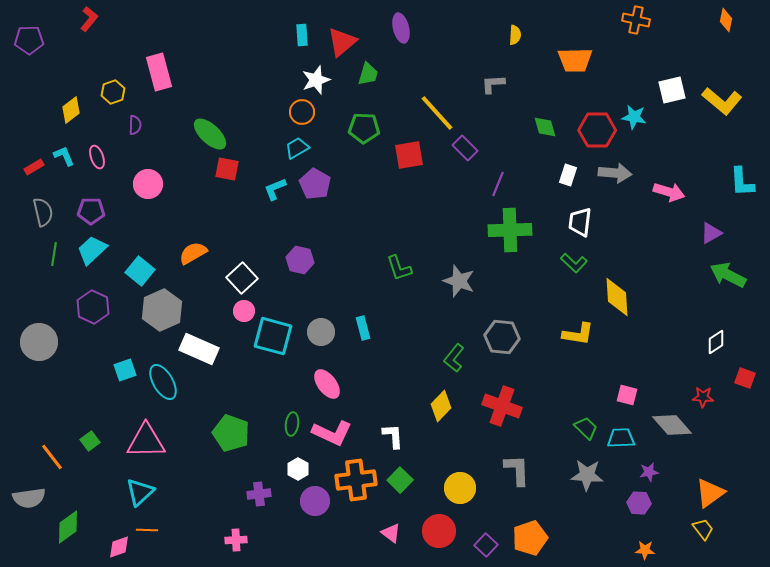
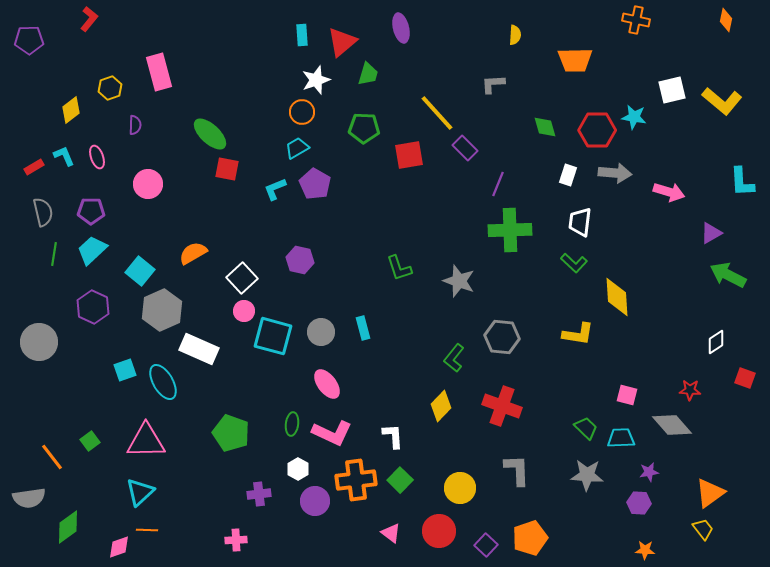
yellow hexagon at (113, 92): moved 3 px left, 4 px up
red star at (703, 397): moved 13 px left, 7 px up
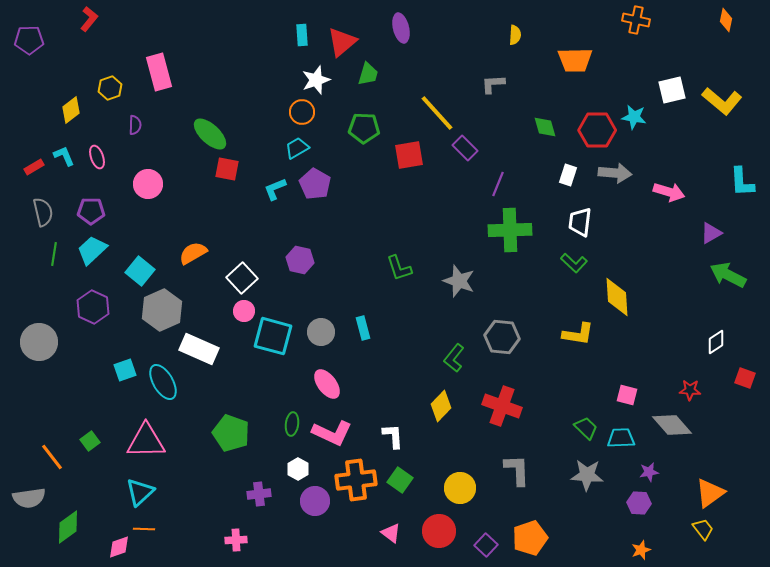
green square at (400, 480): rotated 10 degrees counterclockwise
orange line at (147, 530): moved 3 px left, 1 px up
orange star at (645, 550): moved 4 px left; rotated 24 degrees counterclockwise
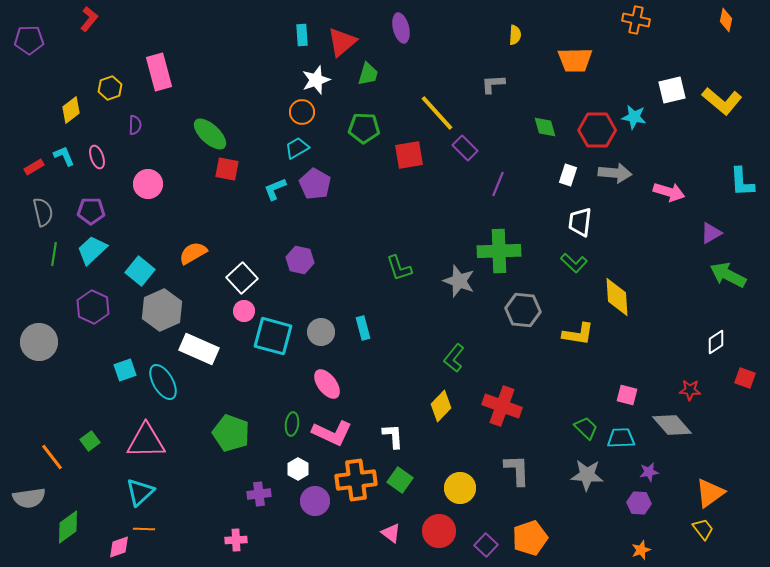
green cross at (510, 230): moved 11 px left, 21 px down
gray hexagon at (502, 337): moved 21 px right, 27 px up
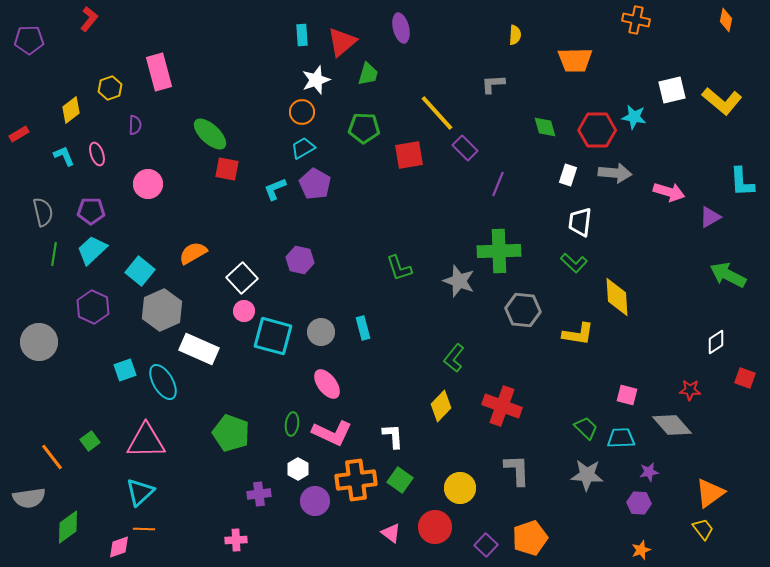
cyan trapezoid at (297, 148): moved 6 px right
pink ellipse at (97, 157): moved 3 px up
red rectangle at (34, 167): moved 15 px left, 33 px up
purple triangle at (711, 233): moved 1 px left, 16 px up
red circle at (439, 531): moved 4 px left, 4 px up
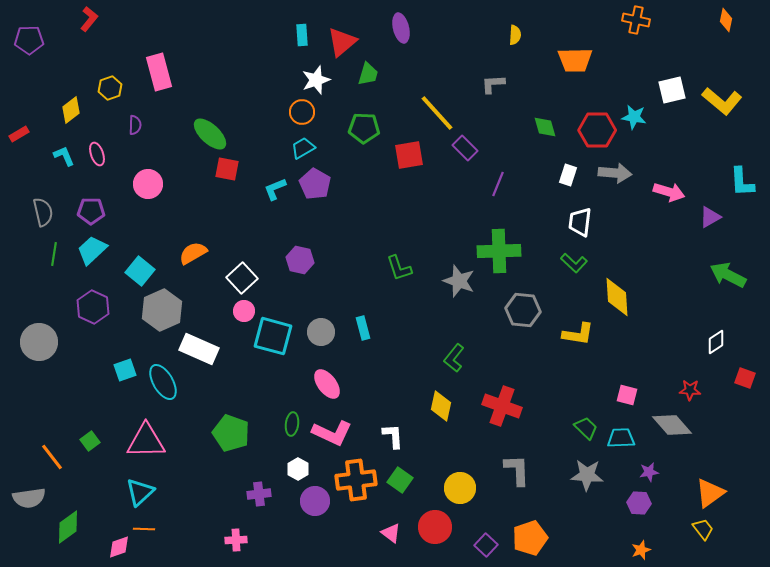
yellow diamond at (441, 406): rotated 32 degrees counterclockwise
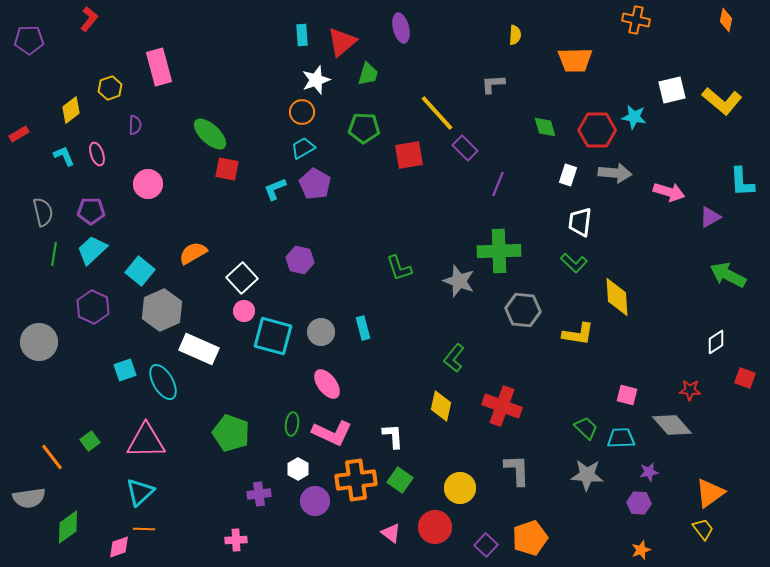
pink rectangle at (159, 72): moved 5 px up
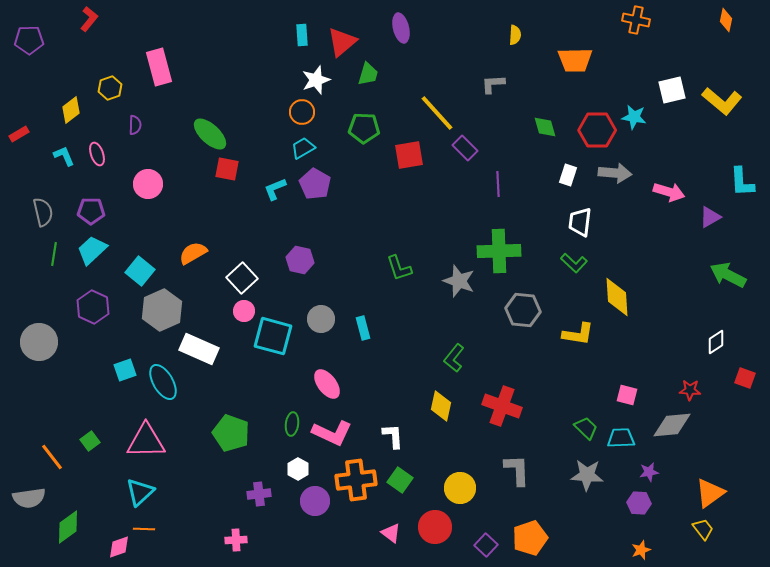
purple line at (498, 184): rotated 25 degrees counterclockwise
gray circle at (321, 332): moved 13 px up
gray diamond at (672, 425): rotated 54 degrees counterclockwise
